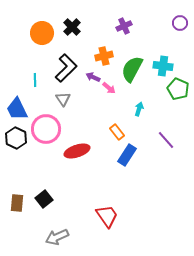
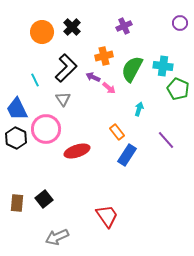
orange circle: moved 1 px up
cyan line: rotated 24 degrees counterclockwise
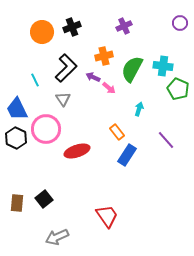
black cross: rotated 24 degrees clockwise
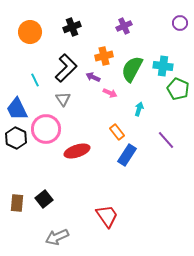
orange circle: moved 12 px left
pink arrow: moved 1 px right, 5 px down; rotated 16 degrees counterclockwise
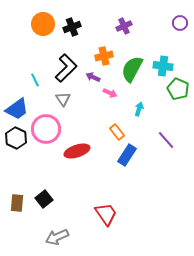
orange circle: moved 13 px right, 8 px up
blue trapezoid: rotated 100 degrees counterclockwise
red trapezoid: moved 1 px left, 2 px up
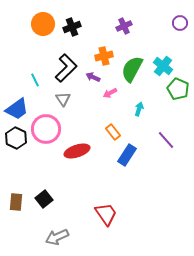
cyan cross: rotated 30 degrees clockwise
pink arrow: rotated 128 degrees clockwise
orange rectangle: moved 4 px left
brown rectangle: moved 1 px left, 1 px up
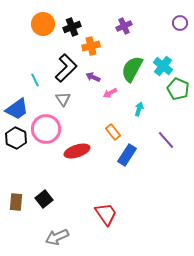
orange cross: moved 13 px left, 10 px up
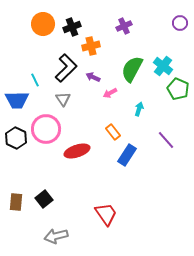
blue trapezoid: moved 9 px up; rotated 35 degrees clockwise
gray arrow: moved 1 px left, 1 px up; rotated 10 degrees clockwise
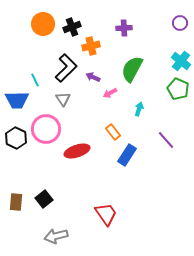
purple cross: moved 2 px down; rotated 21 degrees clockwise
cyan cross: moved 18 px right, 5 px up
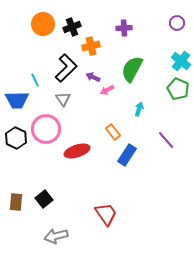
purple circle: moved 3 px left
pink arrow: moved 3 px left, 3 px up
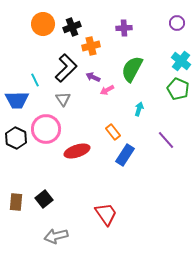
blue rectangle: moved 2 px left
